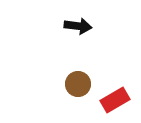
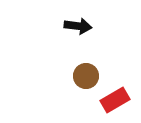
brown circle: moved 8 px right, 8 px up
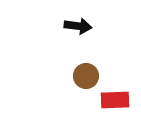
red rectangle: rotated 28 degrees clockwise
